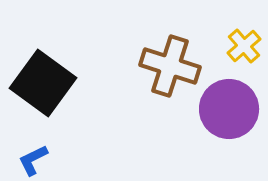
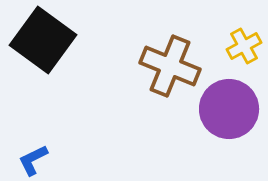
yellow cross: rotated 12 degrees clockwise
brown cross: rotated 4 degrees clockwise
black square: moved 43 px up
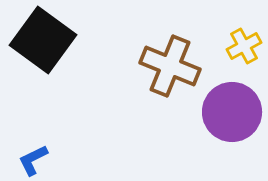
purple circle: moved 3 px right, 3 px down
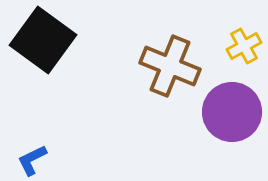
blue L-shape: moved 1 px left
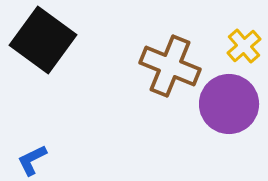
yellow cross: rotated 12 degrees counterclockwise
purple circle: moved 3 px left, 8 px up
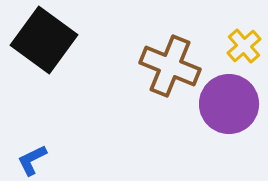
black square: moved 1 px right
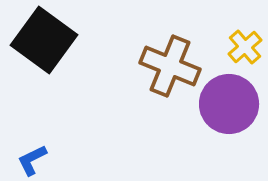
yellow cross: moved 1 px right, 1 px down
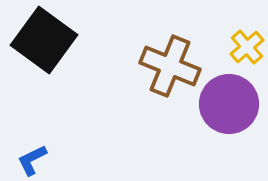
yellow cross: moved 2 px right
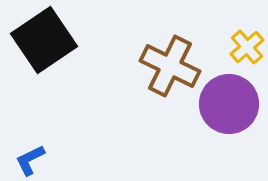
black square: rotated 20 degrees clockwise
brown cross: rotated 4 degrees clockwise
blue L-shape: moved 2 px left
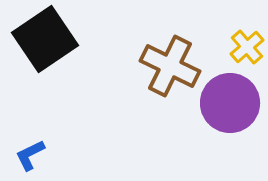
black square: moved 1 px right, 1 px up
purple circle: moved 1 px right, 1 px up
blue L-shape: moved 5 px up
